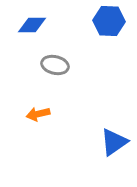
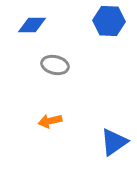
orange arrow: moved 12 px right, 7 px down
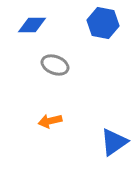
blue hexagon: moved 6 px left, 2 px down; rotated 8 degrees clockwise
gray ellipse: rotated 8 degrees clockwise
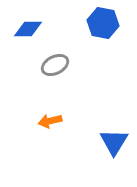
blue diamond: moved 4 px left, 4 px down
gray ellipse: rotated 48 degrees counterclockwise
blue triangle: rotated 24 degrees counterclockwise
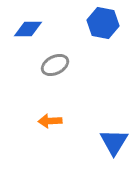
orange arrow: rotated 10 degrees clockwise
